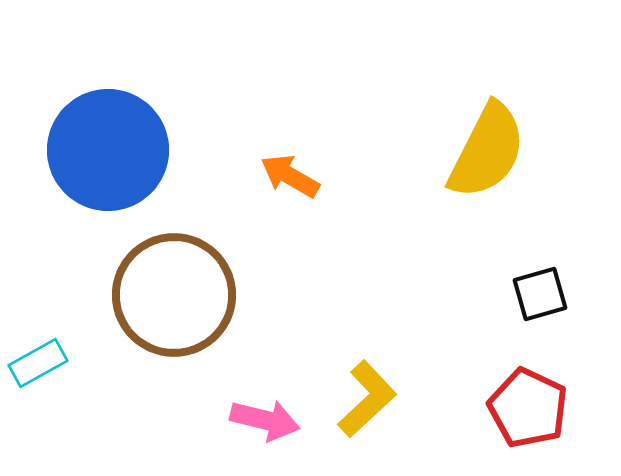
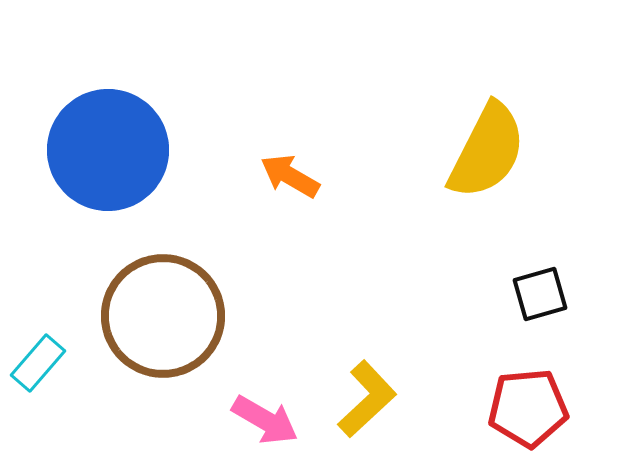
brown circle: moved 11 px left, 21 px down
cyan rectangle: rotated 20 degrees counterclockwise
red pentagon: rotated 30 degrees counterclockwise
pink arrow: rotated 16 degrees clockwise
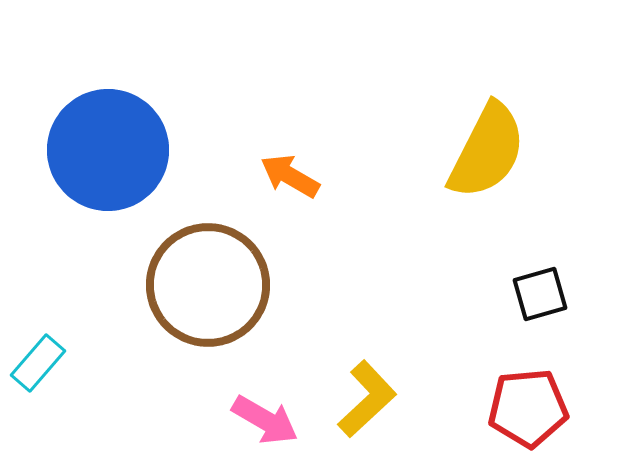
brown circle: moved 45 px right, 31 px up
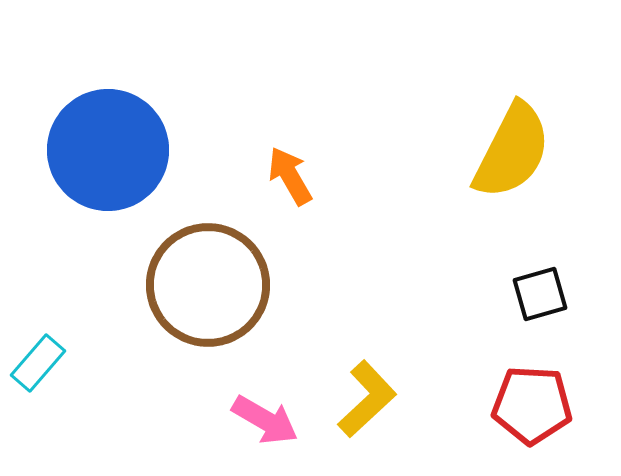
yellow semicircle: moved 25 px right
orange arrow: rotated 30 degrees clockwise
red pentagon: moved 4 px right, 3 px up; rotated 8 degrees clockwise
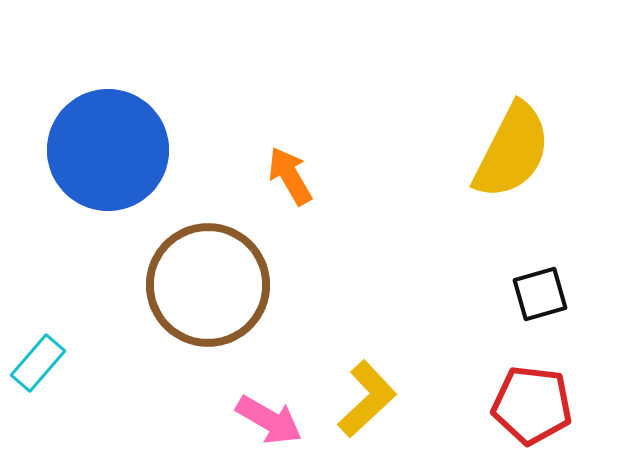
red pentagon: rotated 4 degrees clockwise
pink arrow: moved 4 px right
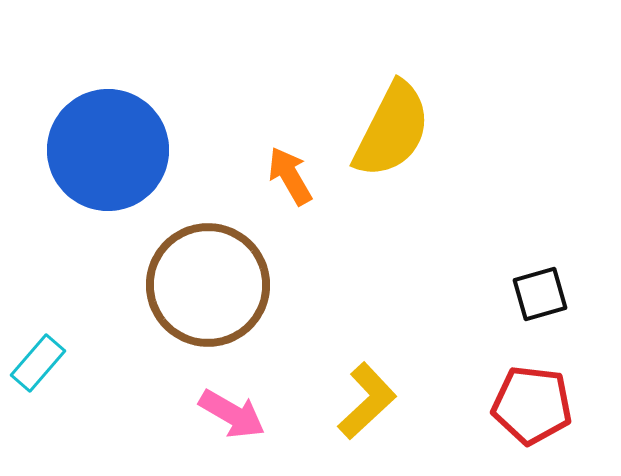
yellow semicircle: moved 120 px left, 21 px up
yellow L-shape: moved 2 px down
pink arrow: moved 37 px left, 6 px up
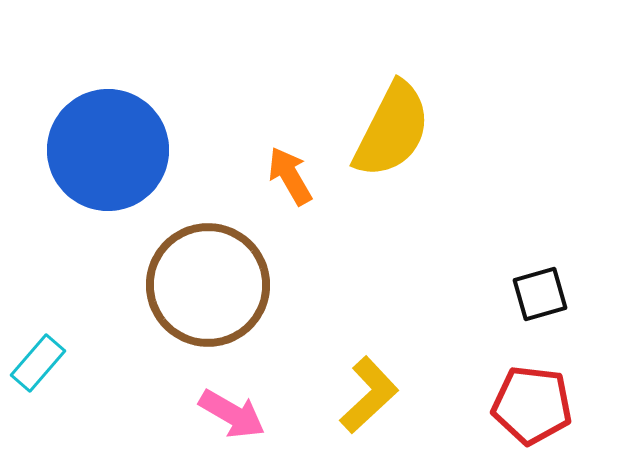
yellow L-shape: moved 2 px right, 6 px up
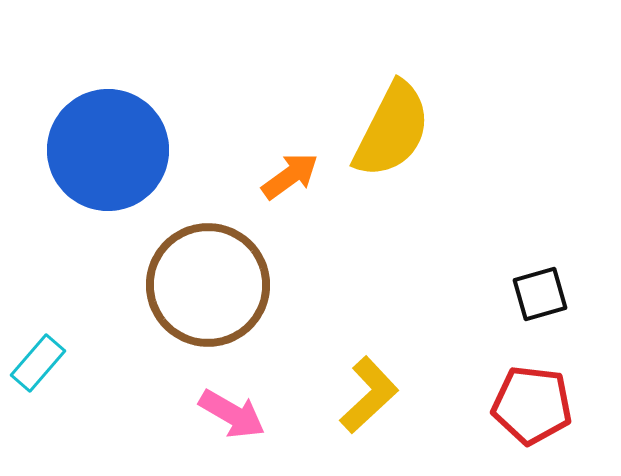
orange arrow: rotated 84 degrees clockwise
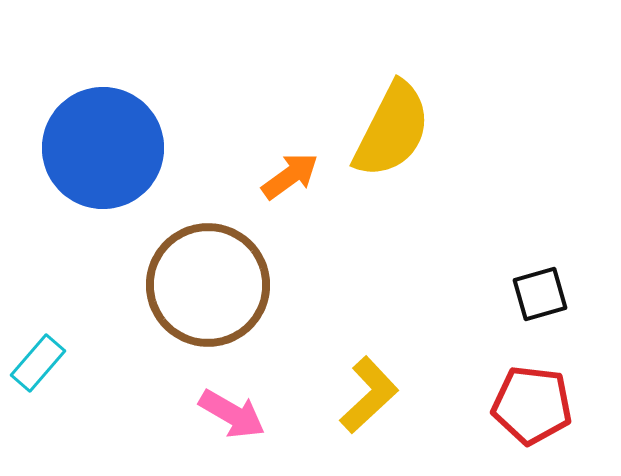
blue circle: moved 5 px left, 2 px up
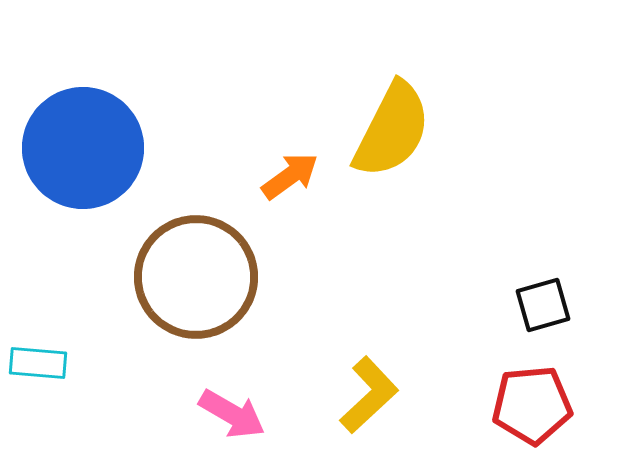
blue circle: moved 20 px left
brown circle: moved 12 px left, 8 px up
black square: moved 3 px right, 11 px down
cyan rectangle: rotated 54 degrees clockwise
red pentagon: rotated 12 degrees counterclockwise
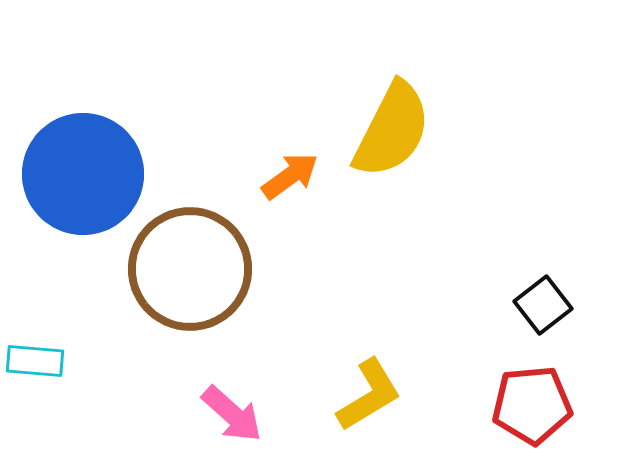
blue circle: moved 26 px down
brown circle: moved 6 px left, 8 px up
black square: rotated 22 degrees counterclockwise
cyan rectangle: moved 3 px left, 2 px up
yellow L-shape: rotated 12 degrees clockwise
pink arrow: rotated 12 degrees clockwise
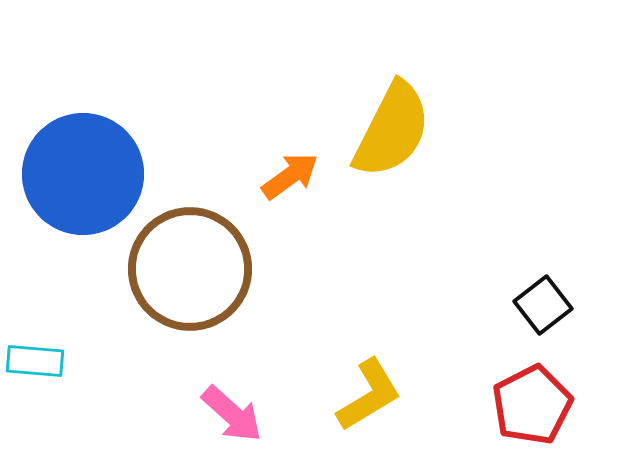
red pentagon: rotated 22 degrees counterclockwise
